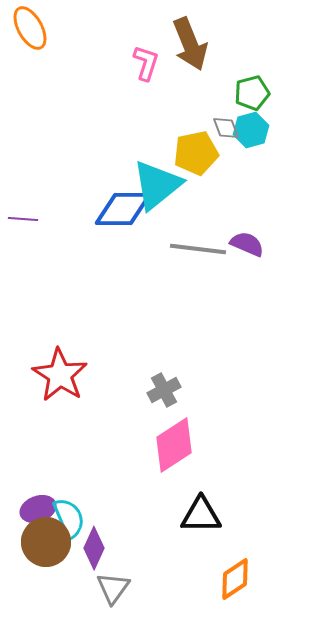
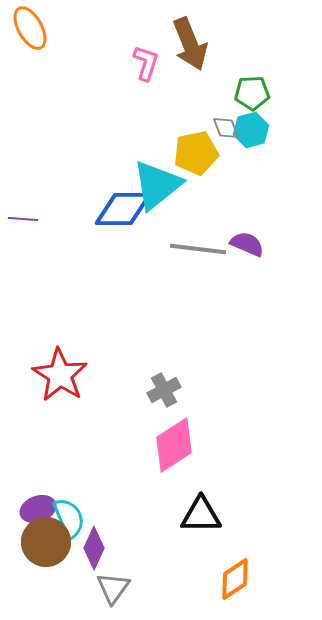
green pentagon: rotated 12 degrees clockwise
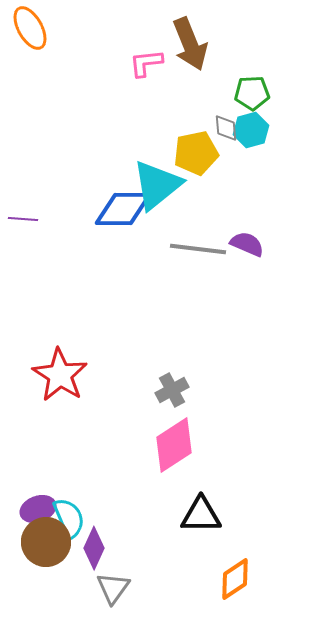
pink L-shape: rotated 114 degrees counterclockwise
gray diamond: rotated 16 degrees clockwise
gray cross: moved 8 px right
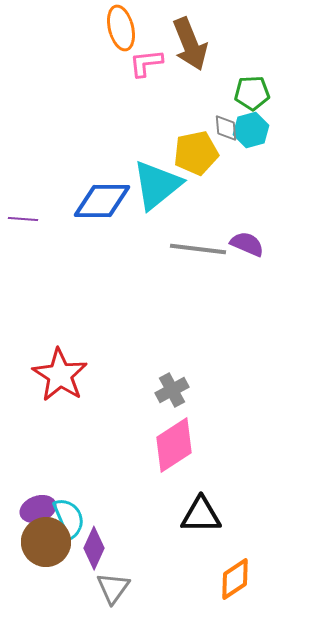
orange ellipse: moved 91 px right; rotated 15 degrees clockwise
blue diamond: moved 21 px left, 8 px up
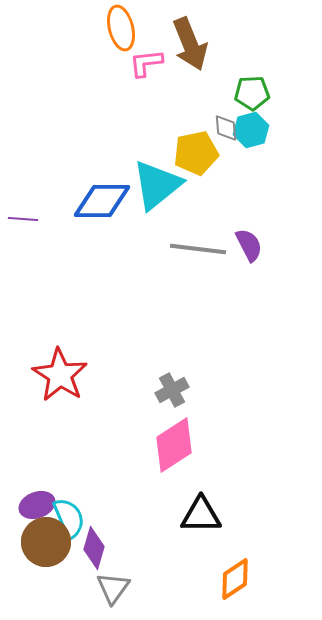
purple semicircle: moved 2 px right, 1 px down; rotated 40 degrees clockwise
purple ellipse: moved 1 px left, 4 px up
purple diamond: rotated 9 degrees counterclockwise
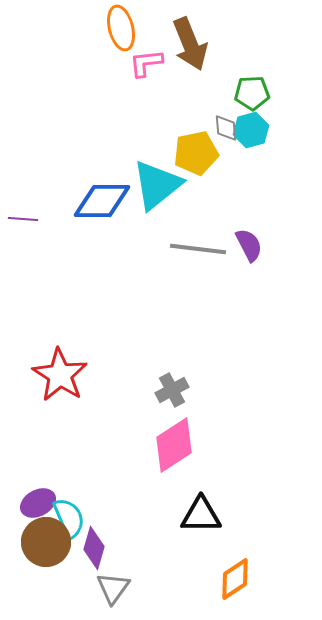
purple ellipse: moved 1 px right, 2 px up; rotated 8 degrees counterclockwise
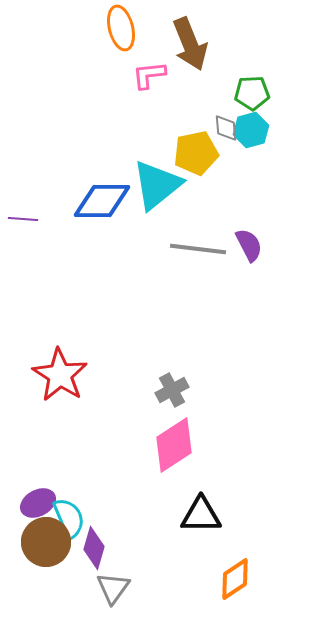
pink L-shape: moved 3 px right, 12 px down
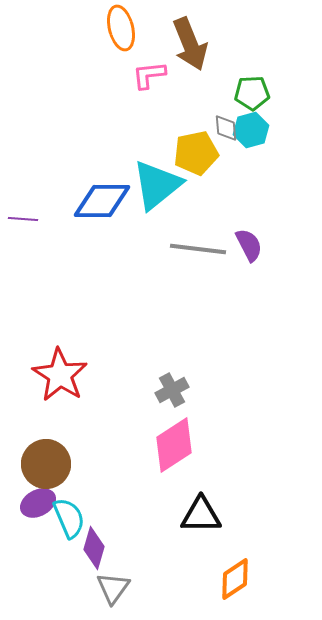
brown circle: moved 78 px up
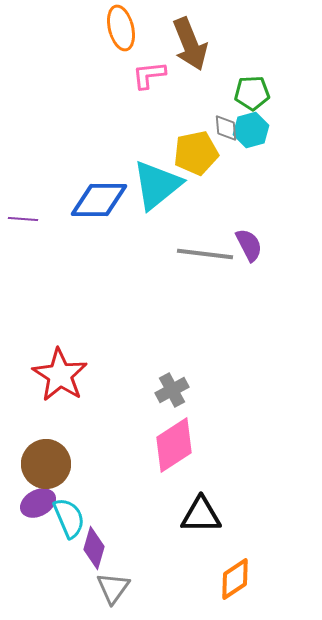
blue diamond: moved 3 px left, 1 px up
gray line: moved 7 px right, 5 px down
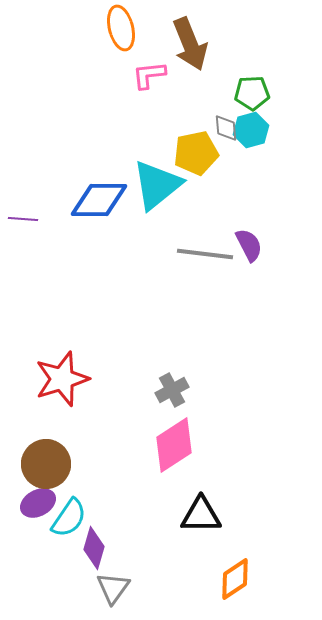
red star: moved 2 px right, 4 px down; rotated 22 degrees clockwise
cyan semicircle: rotated 57 degrees clockwise
